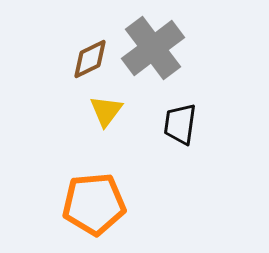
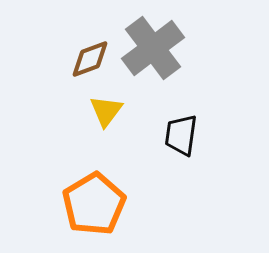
brown diamond: rotated 6 degrees clockwise
black trapezoid: moved 1 px right, 11 px down
orange pentagon: rotated 26 degrees counterclockwise
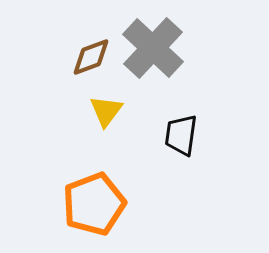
gray cross: rotated 10 degrees counterclockwise
brown diamond: moved 1 px right, 2 px up
orange pentagon: rotated 10 degrees clockwise
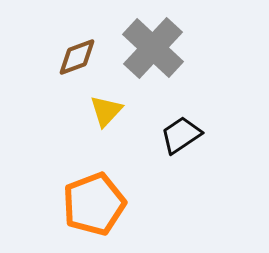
brown diamond: moved 14 px left
yellow triangle: rotated 6 degrees clockwise
black trapezoid: rotated 48 degrees clockwise
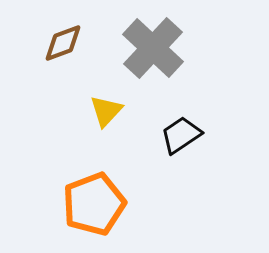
brown diamond: moved 14 px left, 14 px up
